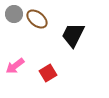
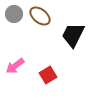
brown ellipse: moved 3 px right, 3 px up
red square: moved 2 px down
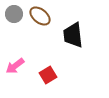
black trapezoid: rotated 32 degrees counterclockwise
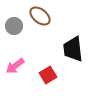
gray circle: moved 12 px down
black trapezoid: moved 14 px down
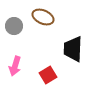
brown ellipse: moved 3 px right, 1 px down; rotated 15 degrees counterclockwise
black trapezoid: rotated 8 degrees clockwise
pink arrow: rotated 36 degrees counterclockwise
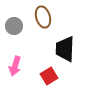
brown ellipse: rotated 50 degrees clockwise
black trapezoid: moved 8 px left
red square: moved 1 px right, 1 px down
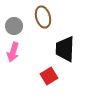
pink arrow: moved 2 px left, 14 px up
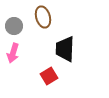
pink arrow: moved 1 px down
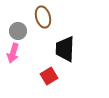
gray circle: moved 4 px right, 5 px down
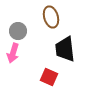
brown ellipse: moved 8 px right
black trapezoid: rotated 8 degrees counterclockwise
red square: moved 1 px down; rotated 36 degrees counterclockwise
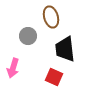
gray circle: moved 10 px right, 5 px down
pink arrow: moved 15 px down
red square: moved 5 px right
